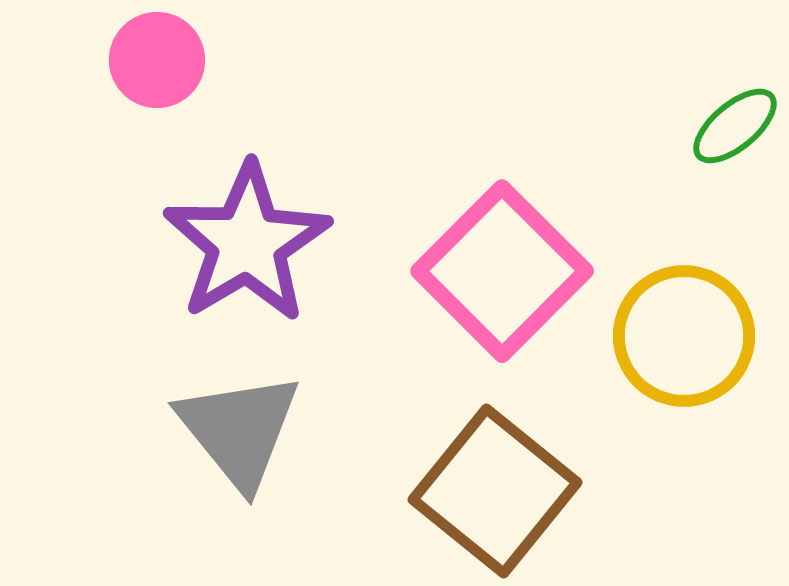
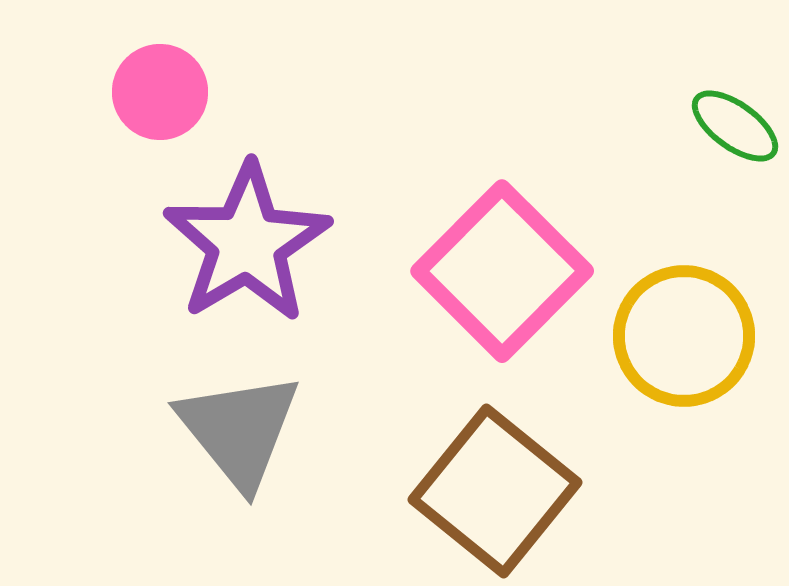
pink circle: moved 3 px right, 32 px down
green ellipse: rotated 76 degrees clockwise
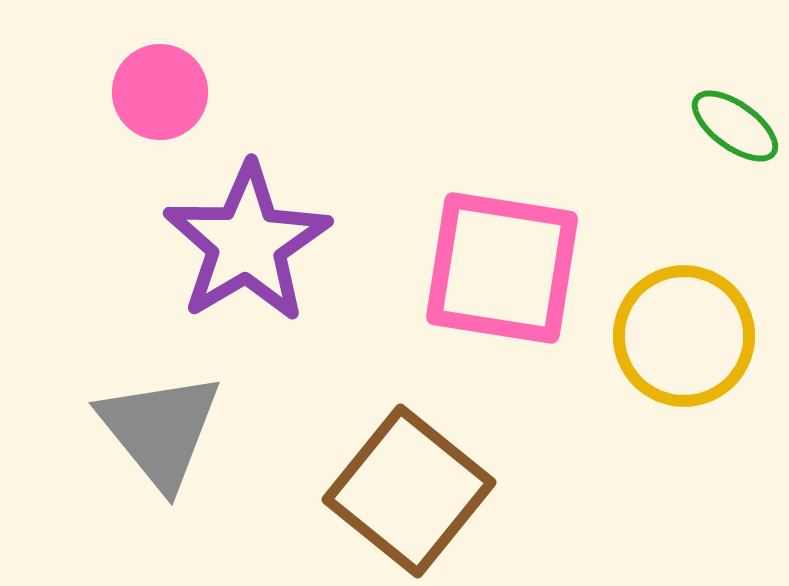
pink square: moved 3 px up; rotated 36 degrees counterclockwise
gray triangle: moved 79 px left
brown square: moved 86 px left
